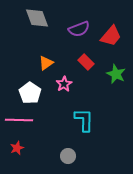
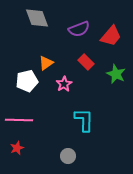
white pentagon: moved 3 px left, 12 px up; rotated 25 degrees clockwise
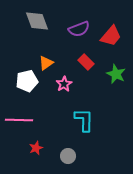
gray diamond: moved 3 px down
red star: moved 19 px right
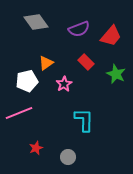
gray diamond: moved 1 px left, 1 px down; rotated 15 degrees counterclockwise
pink line: moved 7 px up; rotated 24 degrees counterclockwise
gray circle: moved 1 px down
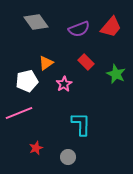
red trapezoid: moved 9 px up
cyan L-shape: moved 3 px left, 4 px down
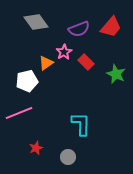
pink star: moved 32 px up
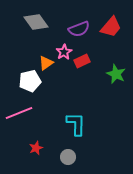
red rectangle: moved 4 px left, 1 px up; rotated 70 degrees counterclockwise
white pentagon: moved 3 px right
cyan L-shape: moved 5 px left
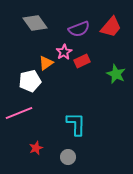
gray diamond: moved 1 px left, 1 px down
